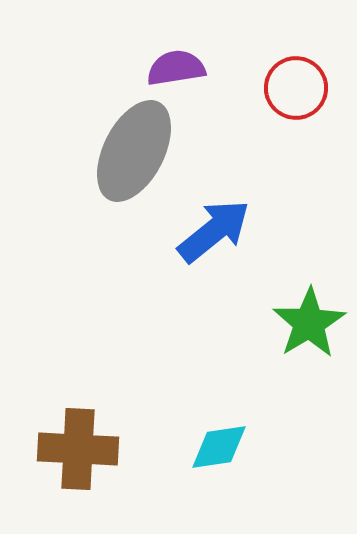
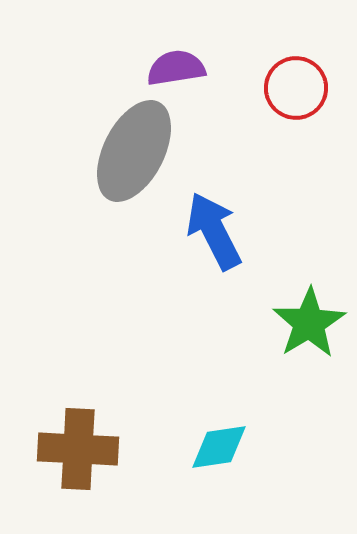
blue arrow: rotated 78 degrees counterclockwise
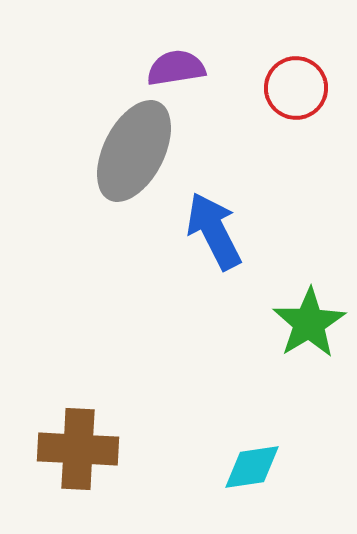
cyan diamond: moved 33 px right, 20 px down
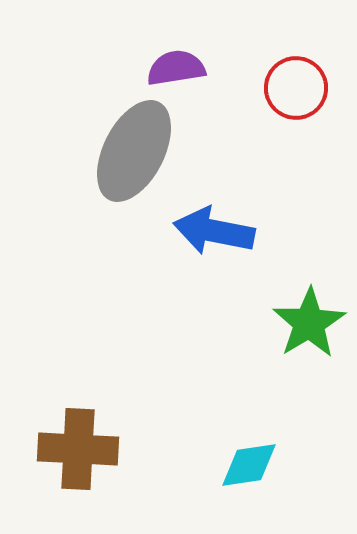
blue arrow: rotated 52 degrees counterclockwise
cyan diamond: moved 3 px left, 2 px up
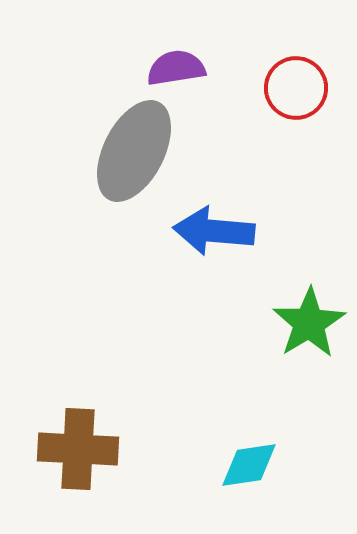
blue arrow: rotated 6 degrees counterclockwise
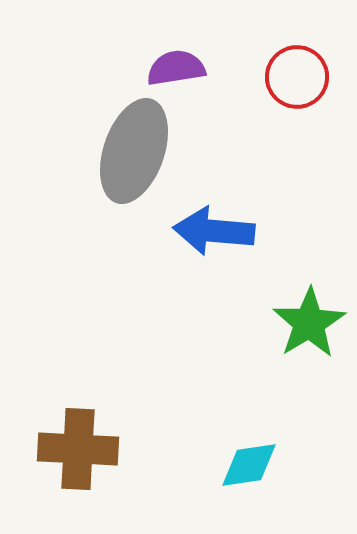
red circle: moved 1 px right, 11 px up
gray ellipse: rotated 8 degrees counterclockwise
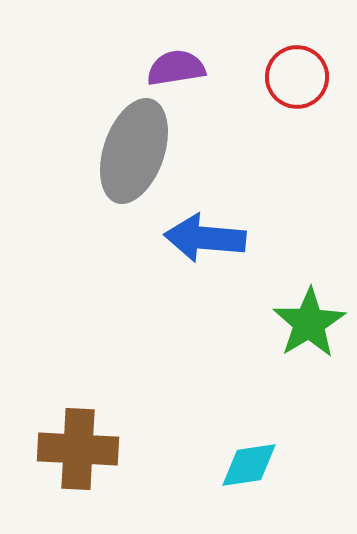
blue arrow: moved 9 px left, 7 px down
